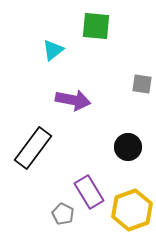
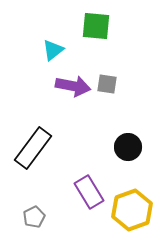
gray square: moved 35 px left
purple arrow: moved 14 px up
gray pentagon: moved 29 px left, 3 px down; rotated 20 degrees clockwise
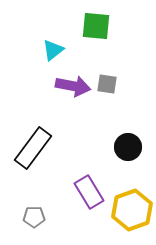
gray pentagon: rotated 25 degrees clockwise
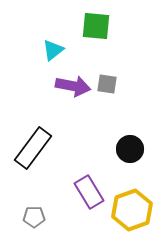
black circle: moved 2 px right, 2 px down
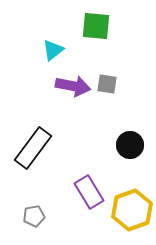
black circle: moved 4 px up
gray pentagon: moved 1 px up; rotated 10 degrees counterclockwise
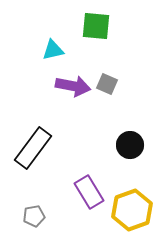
cyan triangle: rotated 25 degrees clockwise
gray square: rotated 15 degrees clockwise
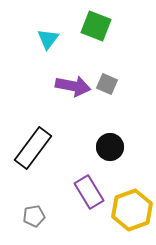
green square: rotated 16 degrees clockwise
cyan triangle: moved 5 px left, 11 px up; rotated 40 degrees counterclockwise
black circle: moved 20 px left, 2 px down
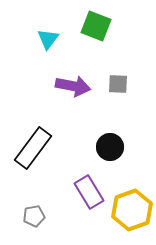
gray square: moved 11 px right; rotated 20 degrees counterclockwise
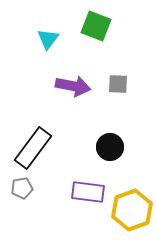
purple rectangle: moved 1 px left; rotated 52 degrees counterclockwise
gray pentagon: moved 12 px left, 28 px up
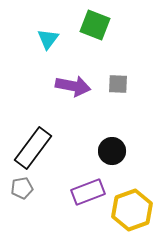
green square: moved 1 px left, 1 px up
black circle: moved 2 px right, 4 px down
purple rectangle: rotated 28 degrees counterclockwise
